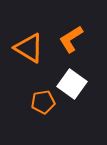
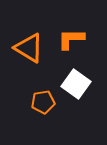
orange L-shape: rotated 32 degrees clockwise
white square: moved 4 px right
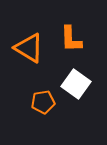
orange L-shape: rotated 92 degrees counterclockwise
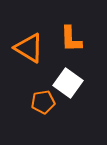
white square: moved 8 px left, 1 px up
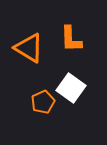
white square: moved 3 px right, 5 px down
orange pentagon: rotated 15 degrees counterclockwise
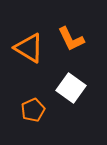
orange L-shape: rotated 24 degrees counterclockwise
orange pentagon: moved 10 px left, 8 px down
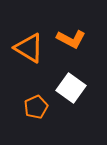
orange L-shape: rotated 36 degrees counterclockwise
orange pentagon: moved 3 px right, 3 px up
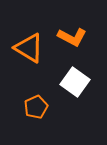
orange L-shape: moved 1 px right, 2 px up
white square: moved 4 px right, 6 px up
